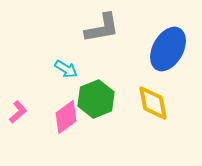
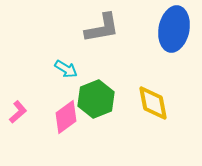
blue ellipse: moved 6 px right, 20 px up; rotated 18 degrees counterclockwise
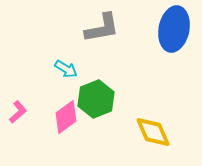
yellow diamond: moved 29 px down; rotated 12 degrees counterclockwise
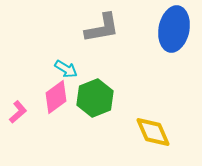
green hexagon: moved 1 px left, 1 px up
pink diamond: moved 10 px left, 20 px up
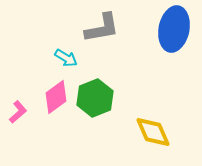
cyan arrow: moved 11 px up
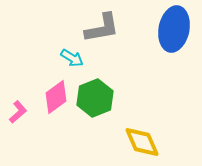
cyan arrow: moved 6 px right
yellow diamond: moved 11 px left, 10 px down
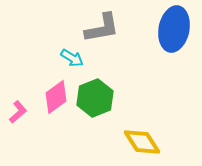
yellow diamond: rotated 9 degrees counterclockwise
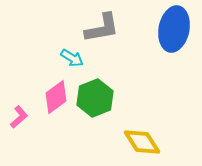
pink L-shape: moved 1 px right, 5 px down
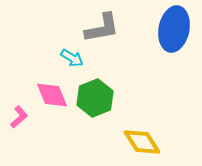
pink diamond: moved 4 px left, 2 px up; rotated 76 degrees counterclockwise
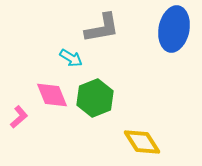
cyan arrow: moved 1 px left
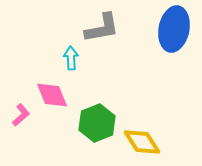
cyan arrow: rotated 125 degrees counterclockwise
green hexagon: moved 2 px right, 25 px down
pink L-shape: moved 2 px right, 2 px up
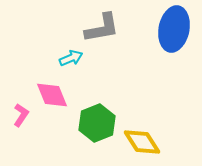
cyan arrow: rotated 70 degrees clockwise
pink L-shape: rotated 15 degrees counterclockwise
